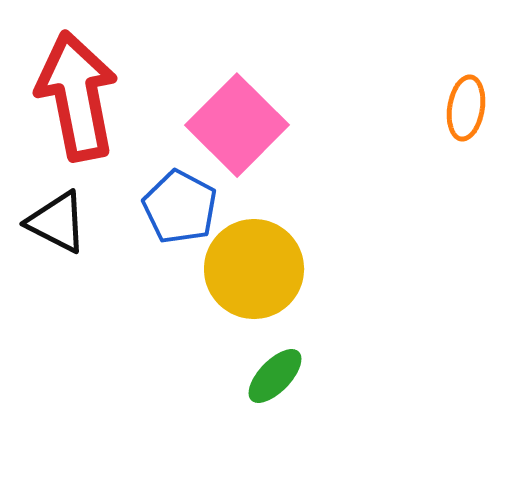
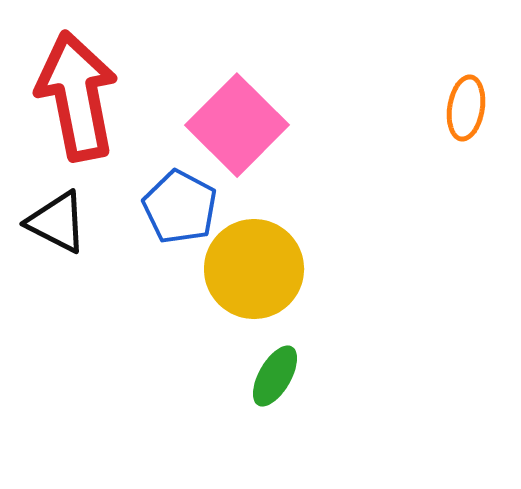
green ellipse: rotated 14 degrees counterclockwise
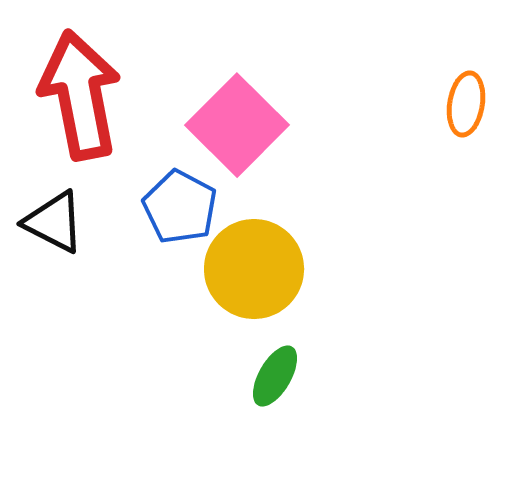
red arrow: moved 3 px right, 1 px up
orange ellipse: moved 4 px up
black triangle: moved 3 px left
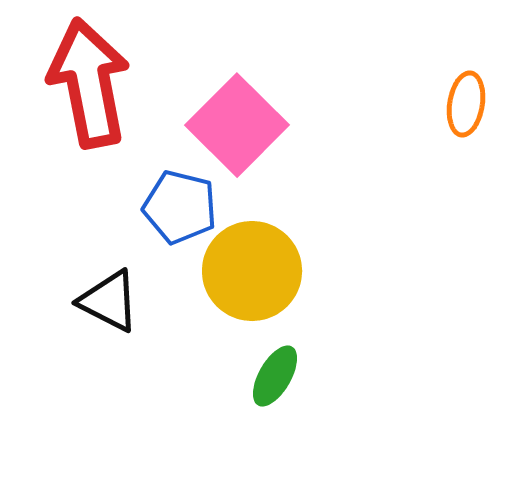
red arrow: moved 9 px right, 12 px up
blue pentagon: rotated 14 degrees counterclockwise
black triangle: moved 55 px right, 79 px down
yellow circle: moved 2 px left, 2 px down
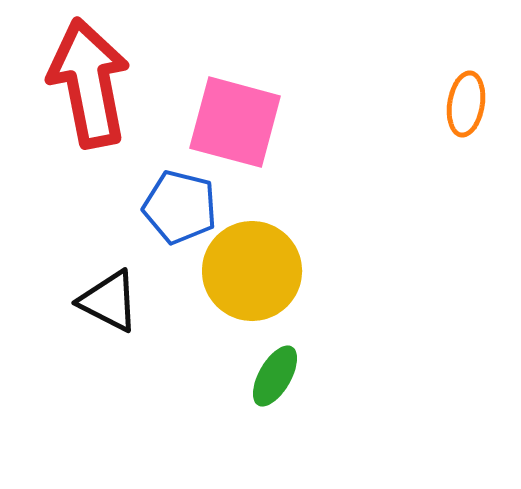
pink square: moved 2 px left, 3 px up; rotated 30 degrees counterclockwise
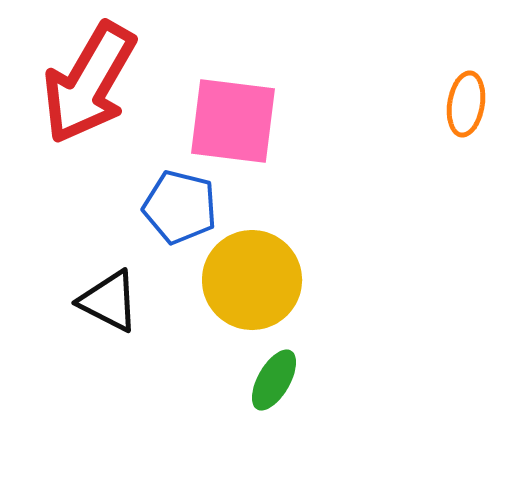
red arrow: rotated 139 degrees counterclockwise
pink square: moved 2 px left, 1 px up; rotated 8 degrees counterclockwise
yellow circle: moved 9 px down
green ellipse: moved 1 px left, 4 px down
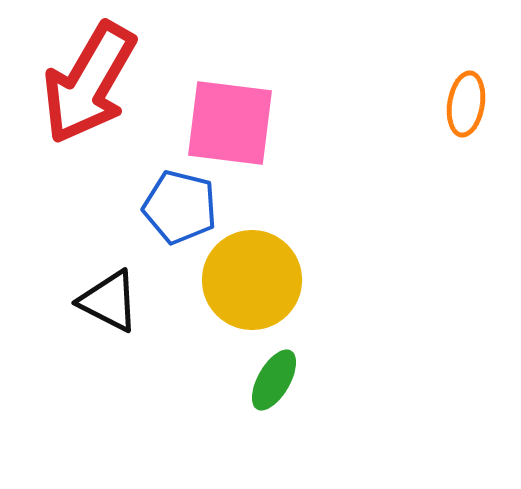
pink square: moved 3 px left, 2 px down
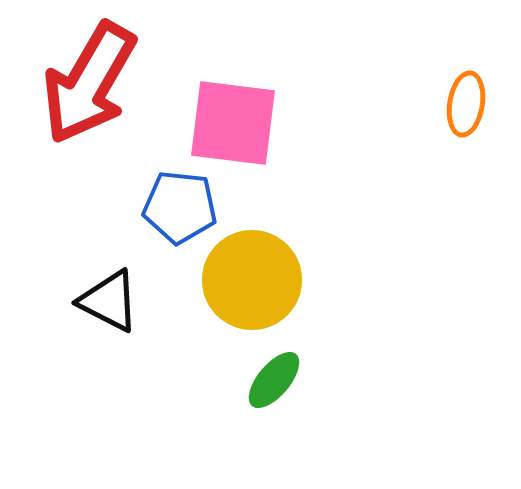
pink square: moved 3 px right
blue pentagon: rotated 8 degrees counterclockwise
green ellipse: rotated 10 degrees clockwise
